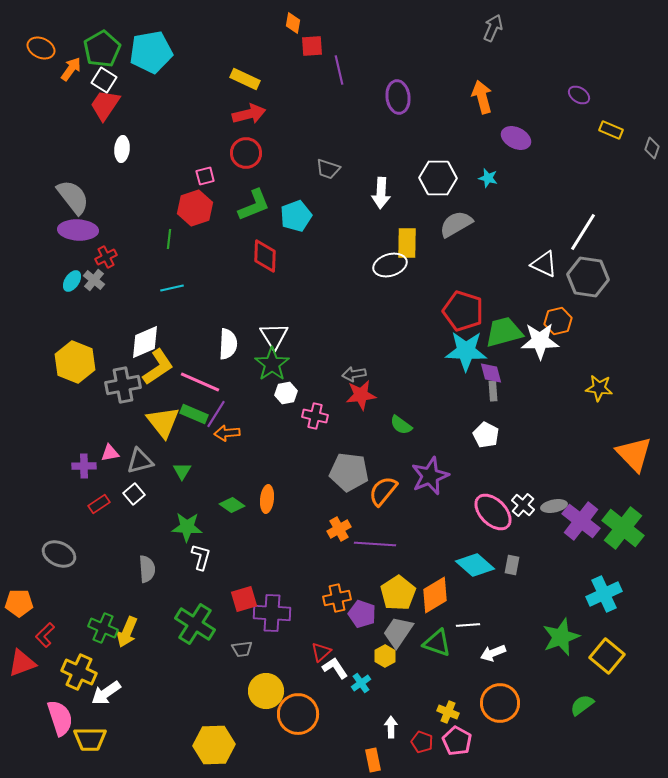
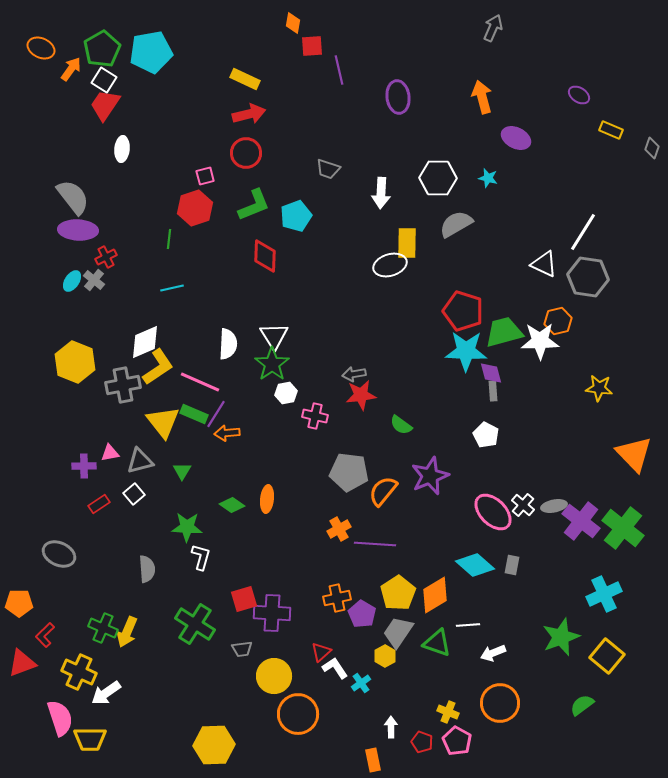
purple pentagon at (362, 614): rotated 12 degrees clockwise
yellow circle at (266, 691): moved 8 px right, 15 px up
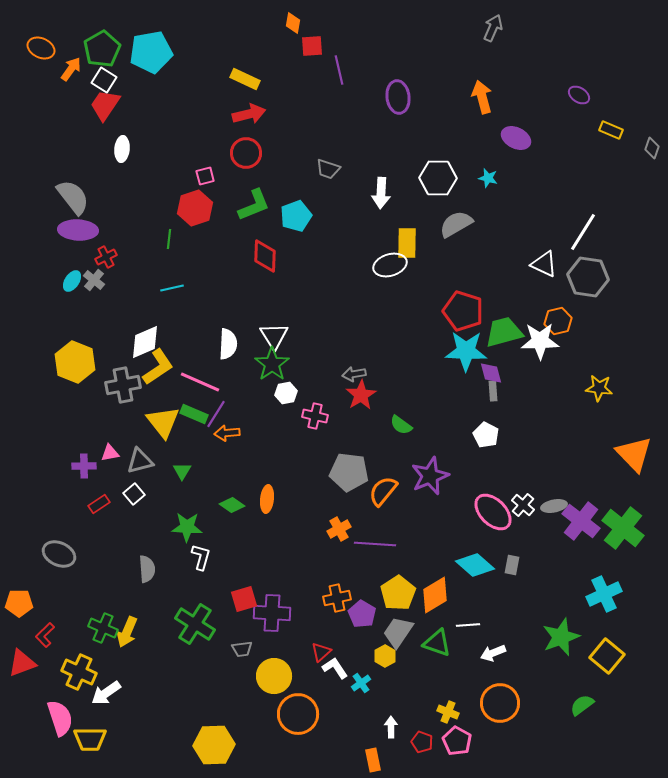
red star at (361, 395): rotated 24 degrees counterclockwise
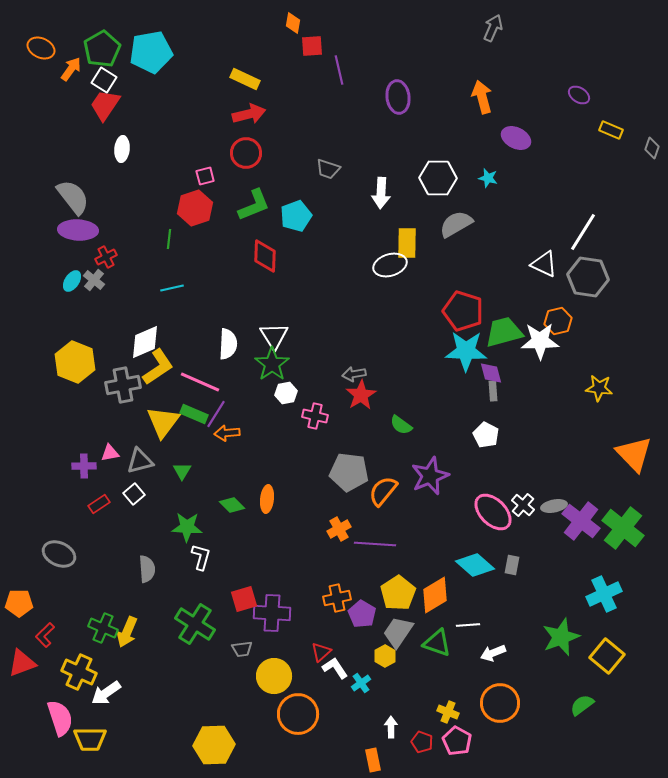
yellow triangle at (163, 422): rotated 15 degrees clockwise
green diamond at (232, 505): rotated 10 degrees clockwise
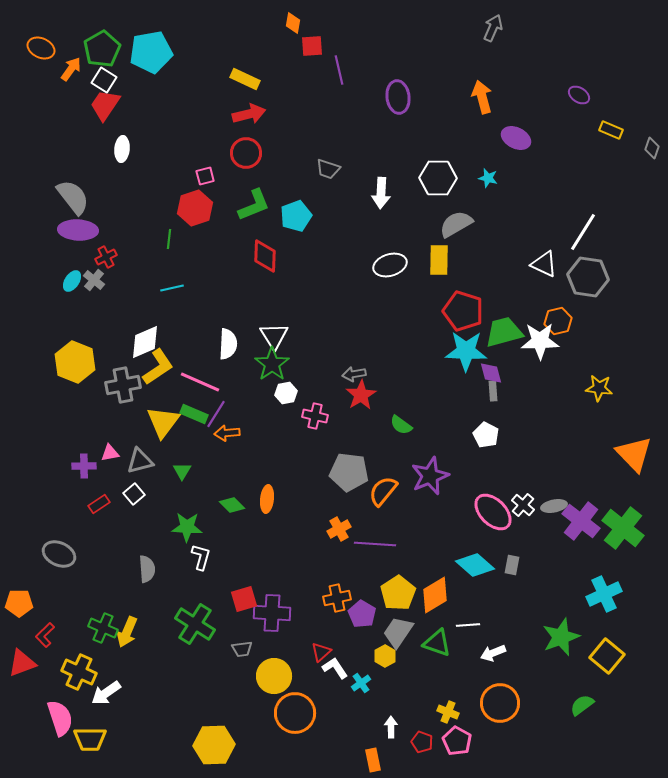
yellow rectangle at (407, 243): moved 32 px right, 17 px down
orange circle at (298, 714): moved 3 px left, 1 px up
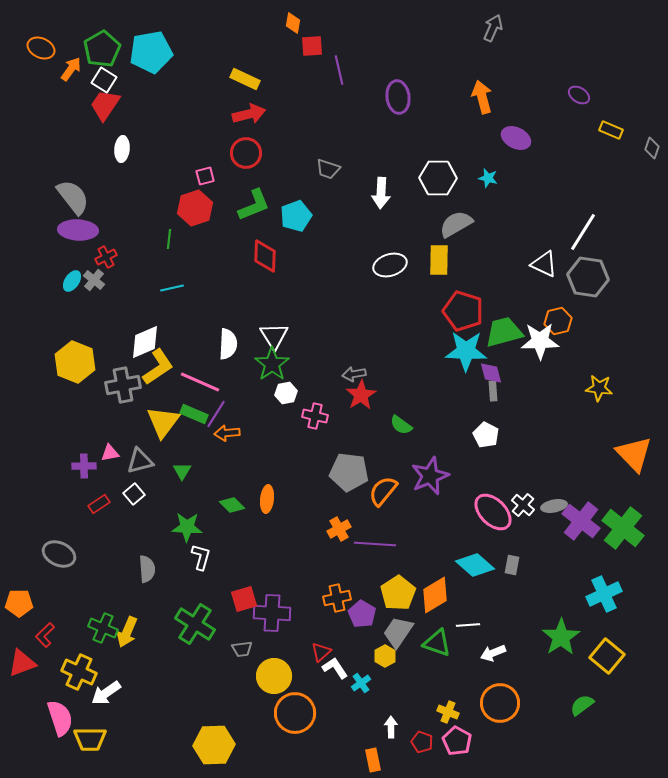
green star at (561, 637): rotated 12 degrees counterclockwise
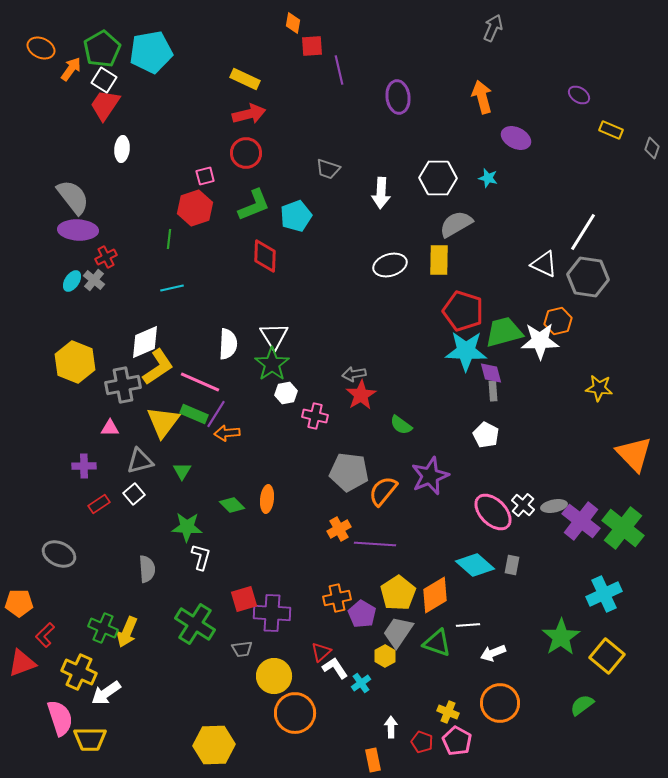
pink triangle at (110, 453): moved 25 px up; rotated 12 degrees clockwise
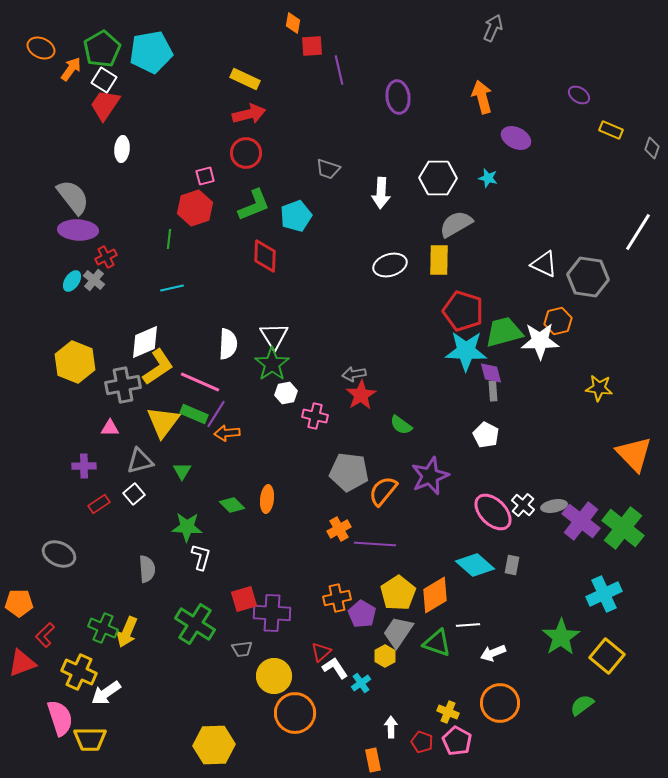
white line at (583, 232): moved 55 px right
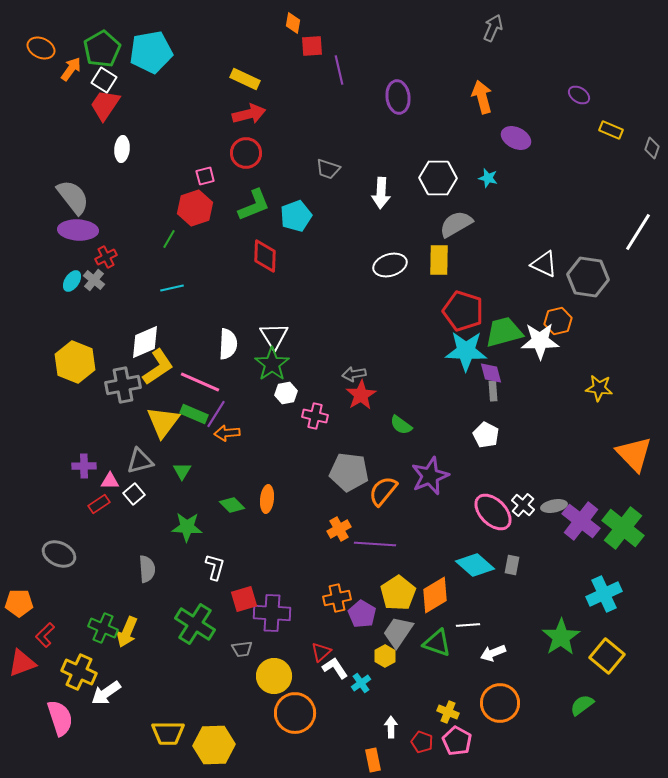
green line at (169, 239): rotated 24 degrees clockwise
pink triangle at (110, 428): moved 53 px down
white L-shape at (201, 557): moved 14 px right, 10 px down
yellow trapezoid at (90, 739): moved 78 px right, 6 px up
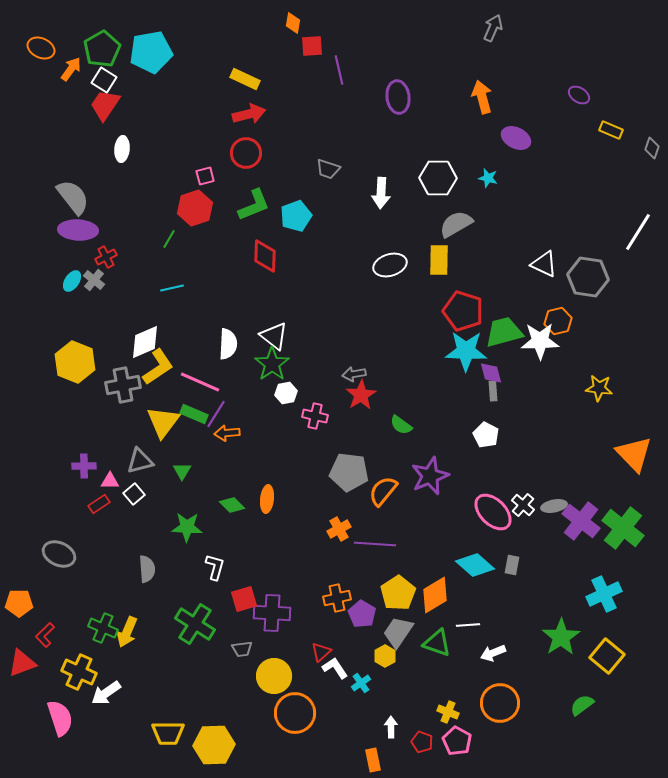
white triangle at (274, 336): rotated 20 degrees counterclockwise
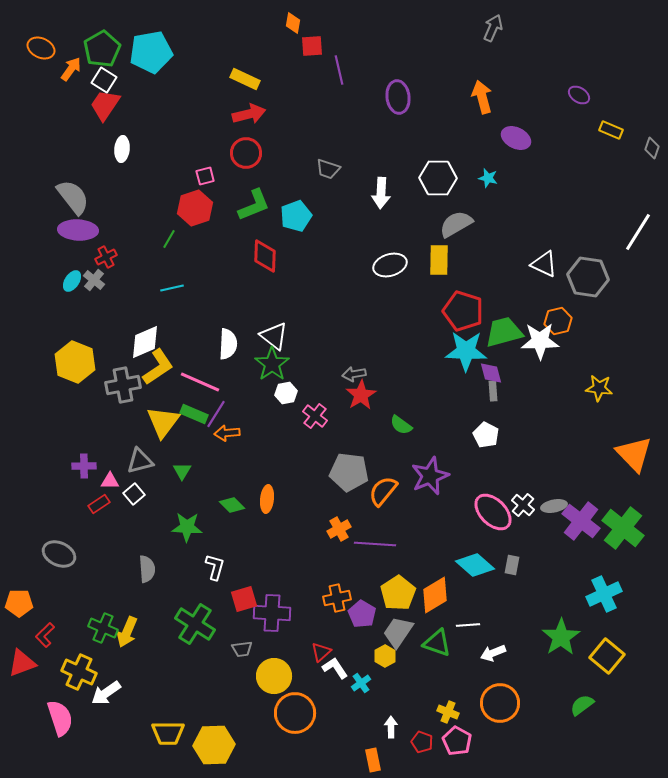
pink cross at (315, 416): rotated 25 degrees clockwise
